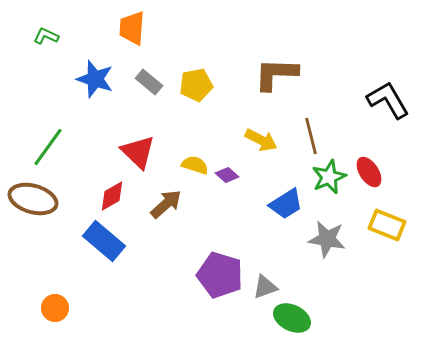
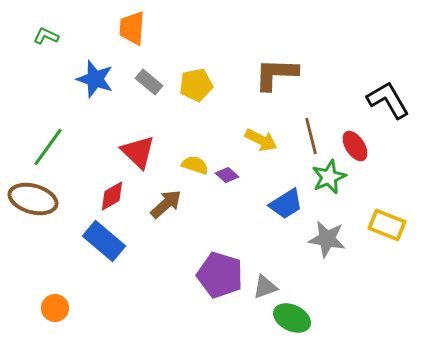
red ellipse: moved 14 px left, 26 px up
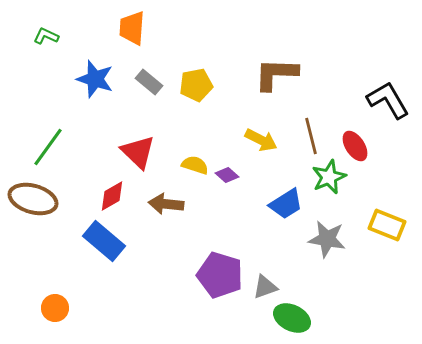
brown arrow: rotated 132 degrees counterclockwise
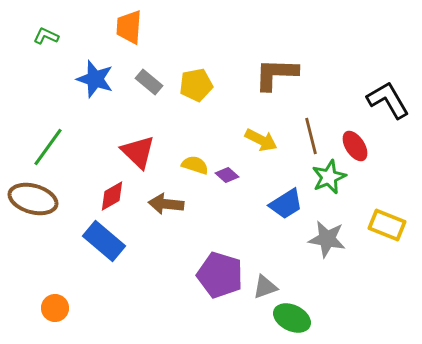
orange trapezoid: moved 3 px left, 1 px up
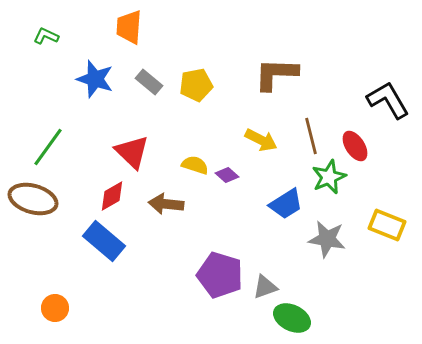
red triangle: moved 6 px left
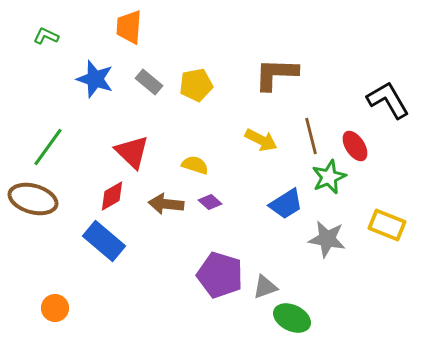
purple diamond: moved 17 px left, 27 px down
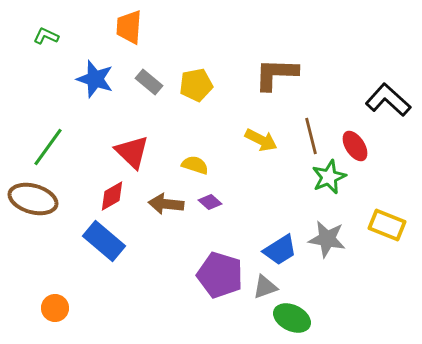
black L-shape: rotated 18 degrees counterclockwise
blue trapezoid: moved 6 px left, 46 px down
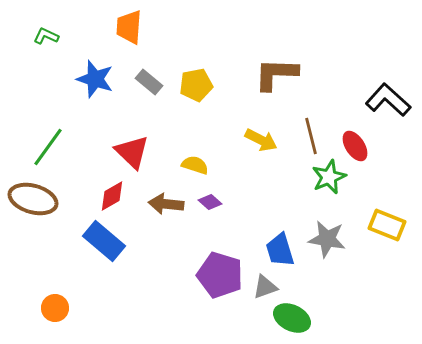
blue trapezoid: rotated 105 degrees clockwise
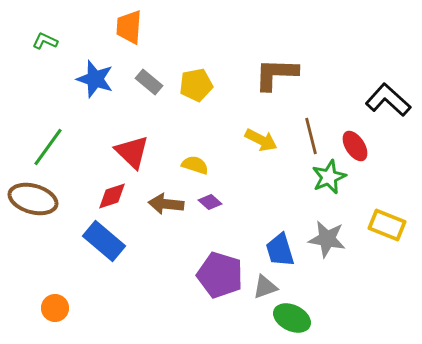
green L-shape: moved 1 px left, 5 px down
red diamond: rotated 12 degrees clockwise
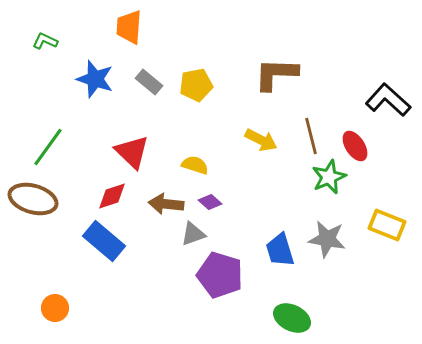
gray triangle: moved 72 px left, 53 px up
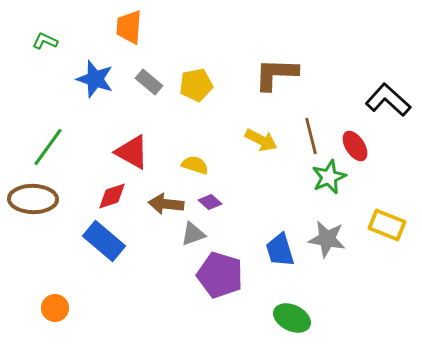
red triangle: rotated 15 degrees counterclockwise
brown ellipse: rotated 15 degrees counterclockwise
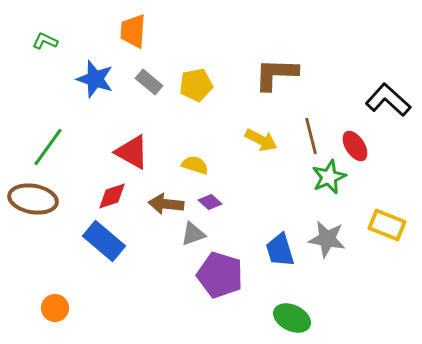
orange trapezoid: moved 4 px right, 4 px down
brown ellipse: rotated 9 degrees clockwise
